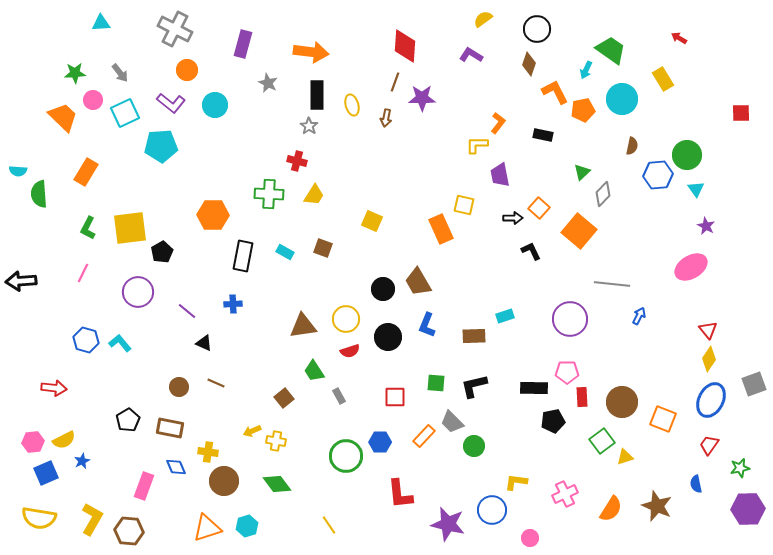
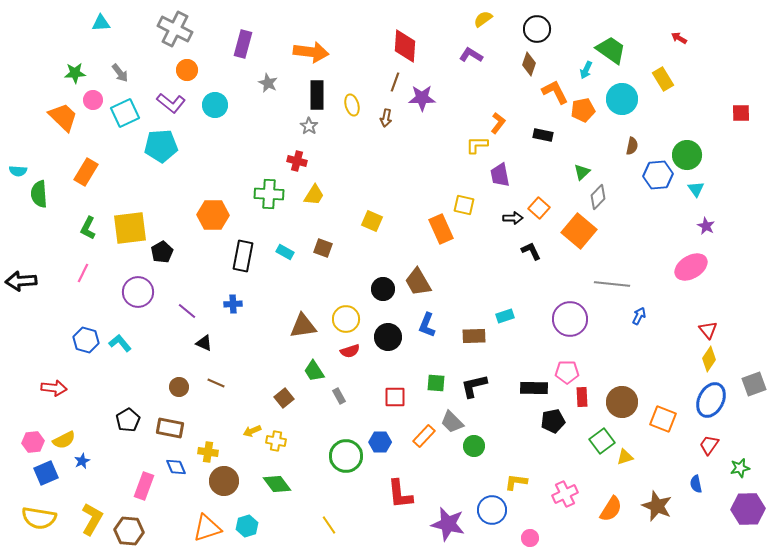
gray diamond at (603, 194): moved 5 px left, 3 px down
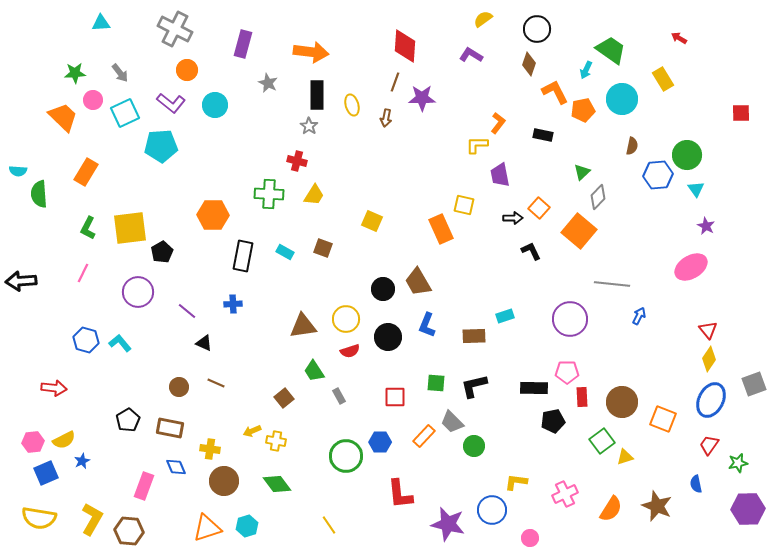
yellow cross at (208, 452): moved 2 px right, 3 px up
green star at (740, 468): moved 2 px left, 5 px up
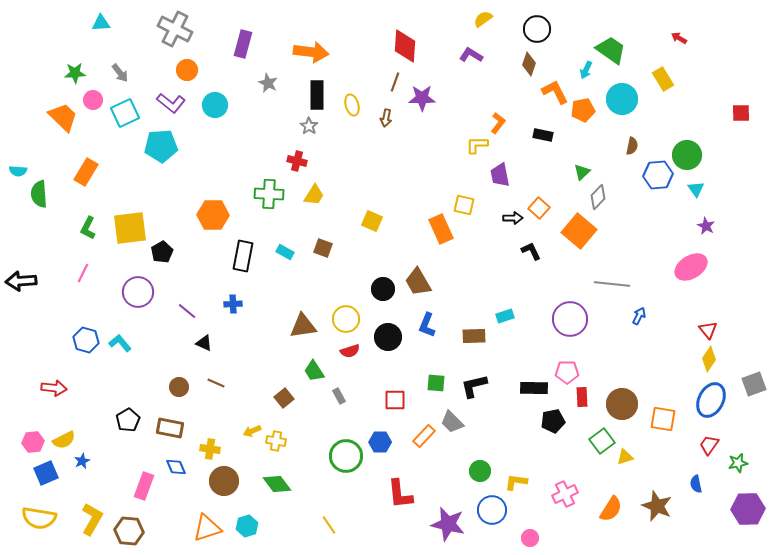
red square at (395, 397): moved 3 px down
brown circle at (622, 402): moved 2 px down
orange square at (663, 419): rotated 12 degrees counterclockwise
green circle at (474, 446): moved 6 px right, 25 px down
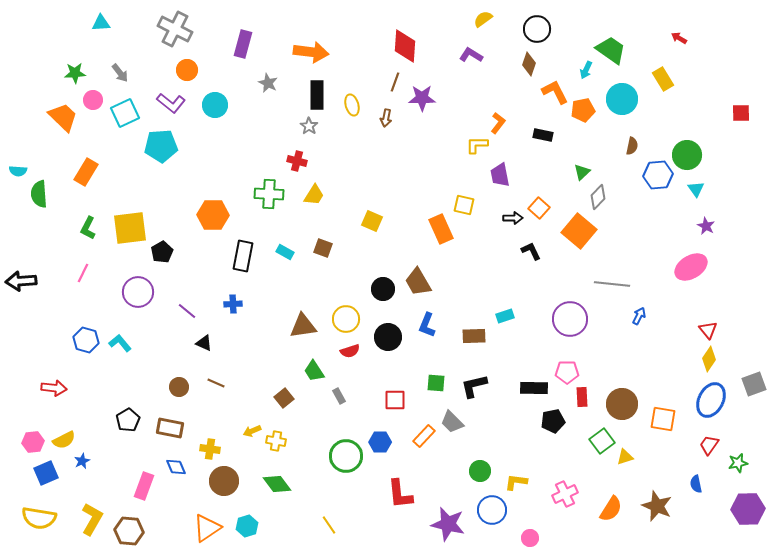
orange triangle at (207, 528): rotated 16 degrees counterclockwise
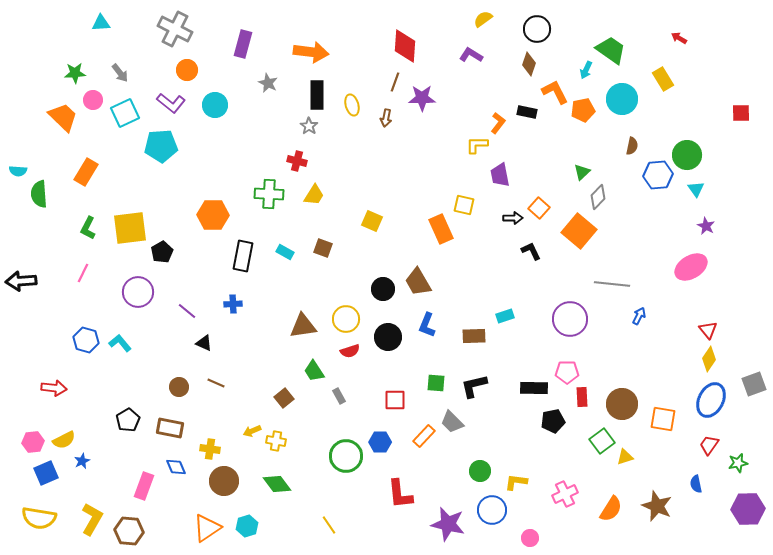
black rectangle at (543, 135): moved 16 px left, 23 px up
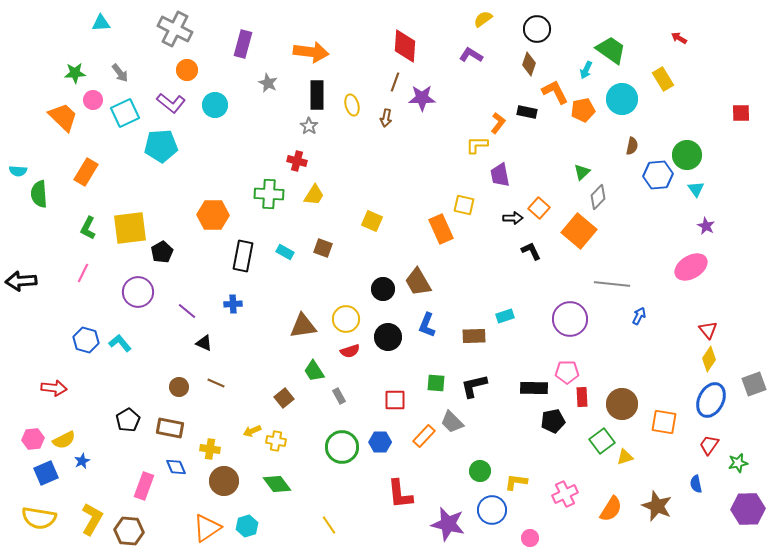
orange square at (663, 419): moved 1 px right, 3 px down
pink hexagon at (33, 442): moved 3 px up
green circle at (346, 456): moved 4 px left, 9 px up
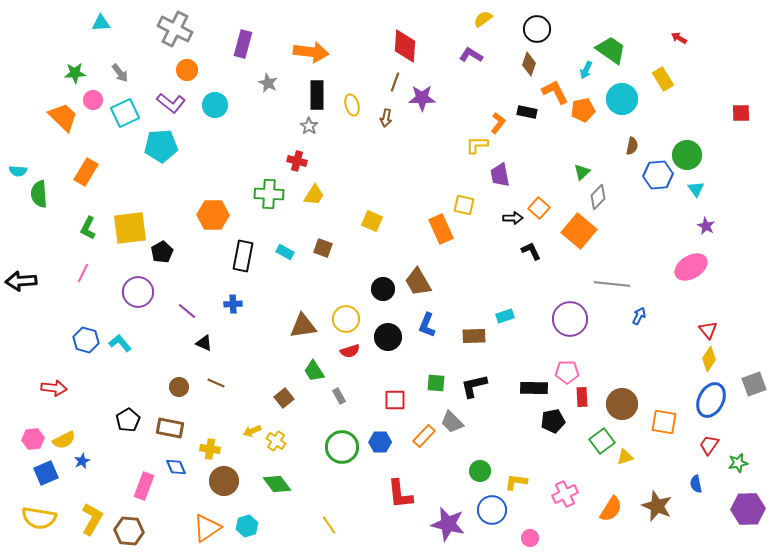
yellow cross at (276, 441): rotated 24 degrees clockwise
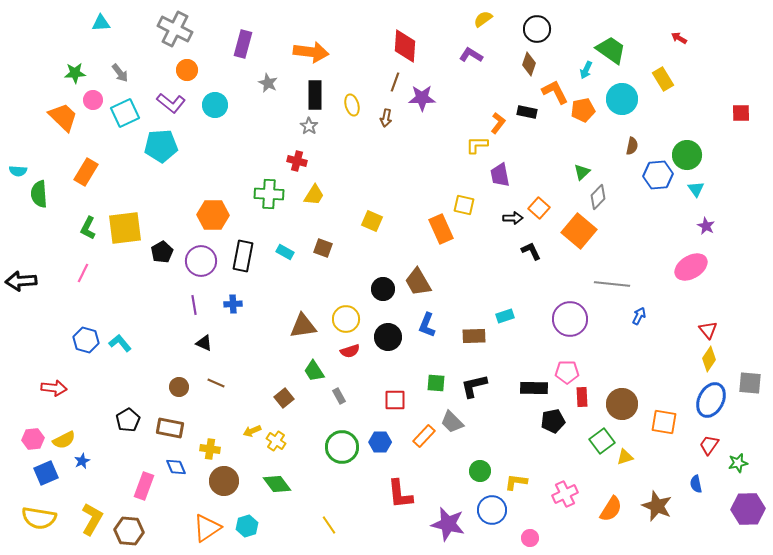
black rectangle at (317, 95): moved 2 px left
yellow square at (130, 228): moved 5 px left
purple circle at (138, 292): moved 63 px right, 31 px up
purple line at (187, 311): moved 7 px right, 6 px up; rotated 42 degrees clockwise
gray square at (754, 384): moved 4 px left, 1 px up; rotated 25 degrees clockwise
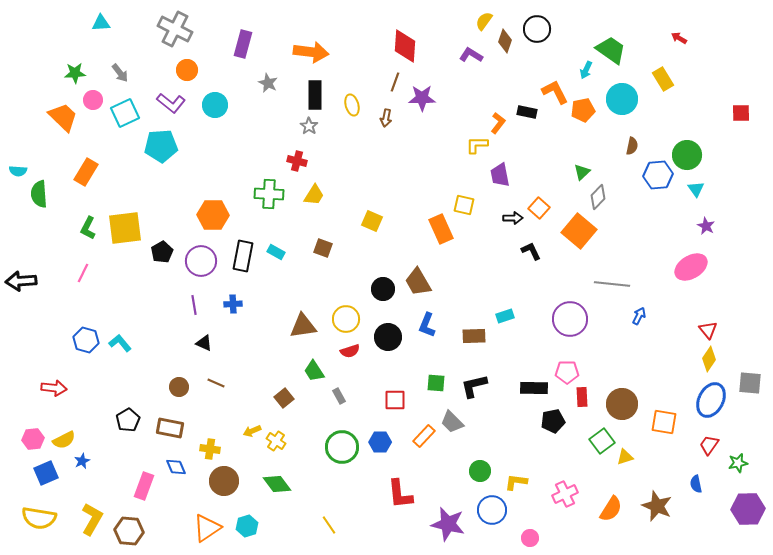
yellow semicircle at (483, 19): moved 1 px right, 2 px down; rotated 18 degrees counterclockwise
brown diamond at (529, 64): moved 24 px left, 23 px up
cyan rectangle at (285, 252): moved 9 px left
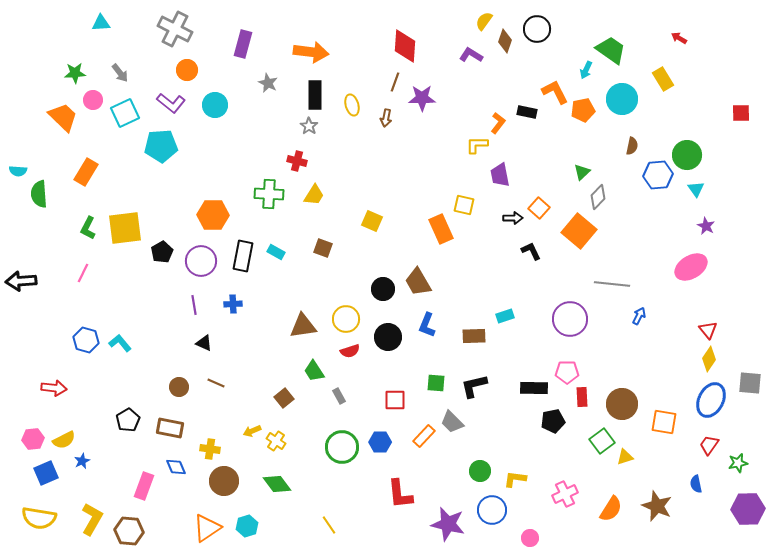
yellow L-shape at (516, 482): moved 1 px left, 3 px up
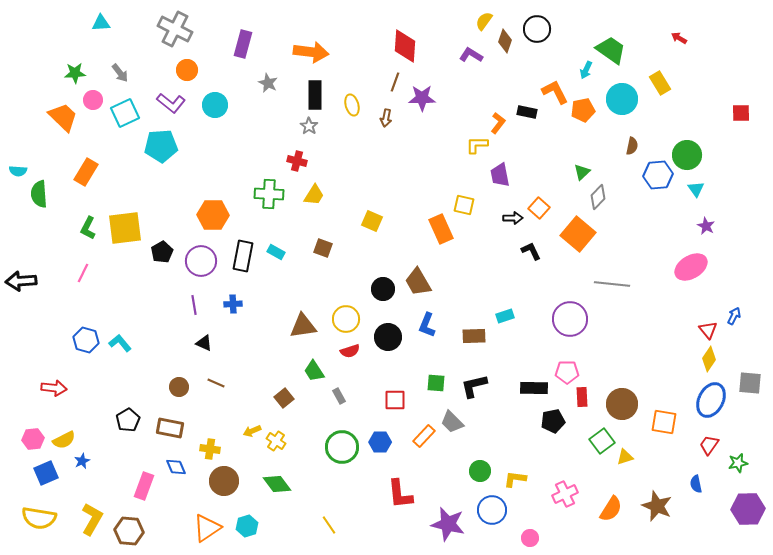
yellow rectangle at (663, 79): moved 3 px left, 4 px down
orange square at (579, 231): moved 1 px left, 3 px down
blue arrow at (639, 316): moved 95 px right
